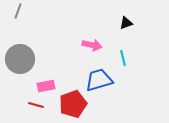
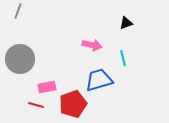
pink rectangle: moved 1 px right, 1 px down
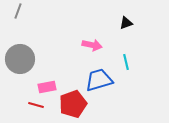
cyan line: moved 3 px right, 4 px down
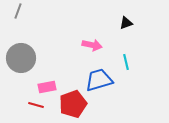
gray circle: moved 1 px right, 1 px up
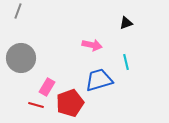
pink rectangle: rotated 48 degrees counterclockwise
red pentagon: moved 3 px left, 1 px up
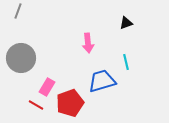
pink arrow: moved 4 px left, 2 px up; rotated 72 degrees clockwise
blue trapezoid: moved 3 px right, 1 px down
red line: rotated 14 degrees clockwise
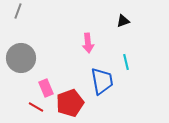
black triangle: moved 3 px left, 2 px up
blue trapezoid: rotated 96 degrees clockwise
pink rectangle: moved 1 px left, 1 px down; rotated 54 degrees counterclockwise
red line: moved 2 px down
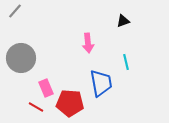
gray line: moved 3 px left; rotated 21 degrees clockwise
blue trapezoid: moved 1 px left, 2 px down
red pentagon: rotated 24 degrees clockwise
